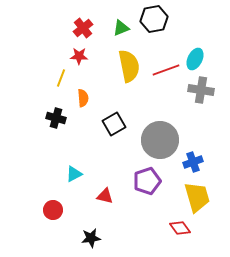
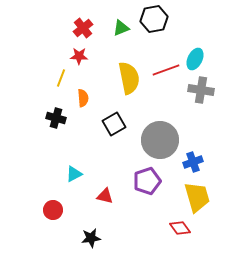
yellow semicircle: moved 12 px down
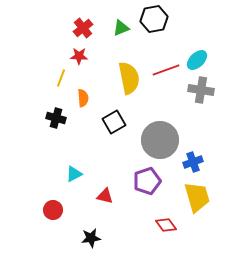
cyan ellipse: moved 2 px right, 1 px down; rotated 20 degrees clockwise
black square: moved 2 px up
red diamond: moved 14 px left, 3 px up
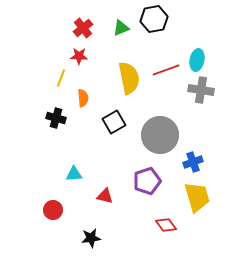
cyan ellipse: rotated 35 degrees counterclockwise
gray circle: moved 5 px up
cyan triangle: rotated 24 degrees clockwise
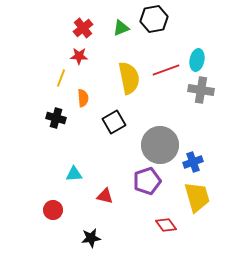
gray circle: moved 10 px down
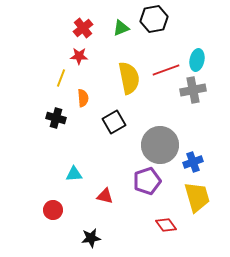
gray cross: moved 8 px left; rotated 20 degrees counterclockwise
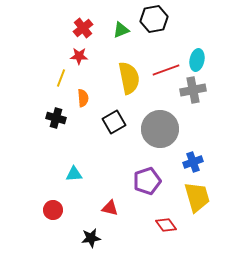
green triangle: moved 2 px down
gray circle: moved 16 px up
red triangle: moved 5 px right, 12 px down
